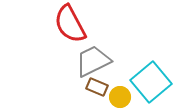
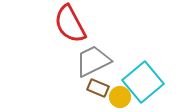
cyan square: moved 8 px left
brown rectangle: moved 1 px right, 1 px down
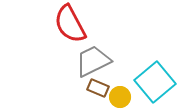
cyan square: moved 12 px right
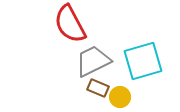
cyan square: moved 12 px left, 21 px up; rotated 24 degrees clockwise
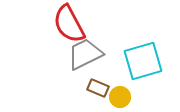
red semicircle: moved 1 px left
gray trapezoid: moved 8 px left, 7 px up
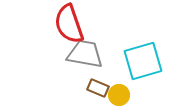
red semicircle: rotated 9 degrees clockwise
gray trapezoid: rotated 36 degrees clockwise
yellow circle: moved 1 px left, 2 px up
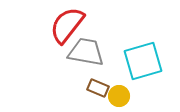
red semicircle: moved 2 px left, 1 px down; rotated 57 degrees clockwise
gray trapezoid: moved 1 px right, 2 px up
yellow circle: moved 1 px down
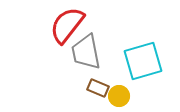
gray trapezoid: rotated 111 degrees counterclockwise
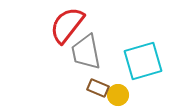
yellow circle: moved 1 px left, 1 px up
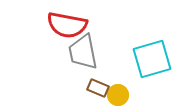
red semicircle: rotated 117 degrees counterclockwise
gray trapezoid: moved 3 px left
cyan square: moved 9 px right, 2 px up
